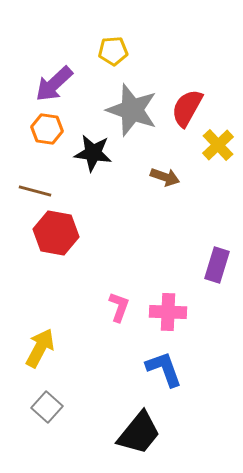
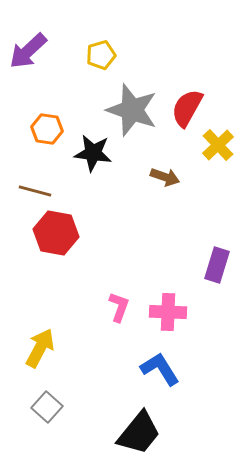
yellow pentagon: moved 12 px left, 4 px down; rotated 12 degrees counterclockwise
purple arrow: moved 26 px left, 33 px up
blue L-shape: moved 4 px left; rotated 12 degrees counterclockwise
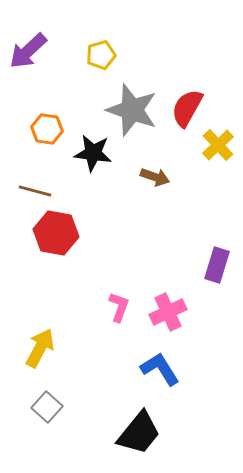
brown arrow: moved 10 px left
pink cross: rotated 27 degrees counterclockwise
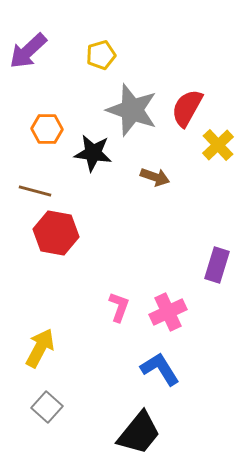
orange hexagon: rotated 8 degrees counterclockwise
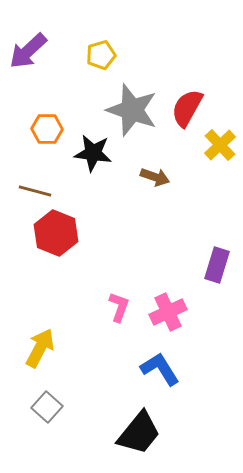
yellow cross: moved 2 px right
red hexagon: rotated 12 degrees clockwise
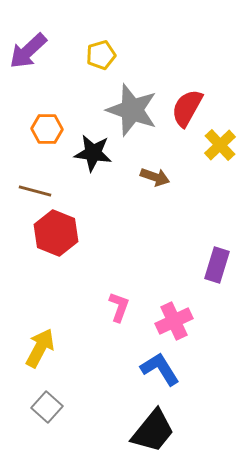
pink cross: moved 6 px right, 9 px down
black trapezoid: moved 14 px right, 2 px up
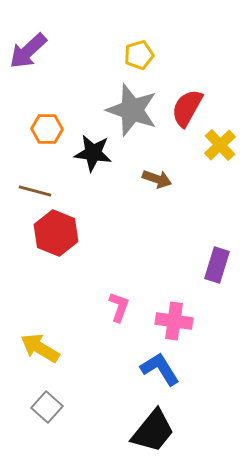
yellow pentagon: moved 38 px right
brown arrow: moved 2 px right, 2 px down
pink cross: rotated 33 degrees clockwise
yellow arrow: rotated 87 degrees counterclockwise
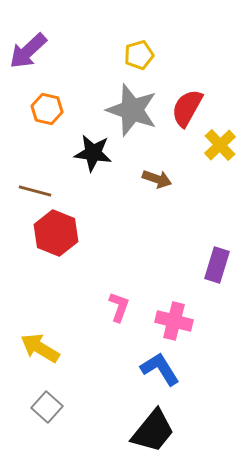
orange hexagon: moved 20 px up; rotated 12 degrees clockwise
pink cross: rotated 6 degrees clockwise
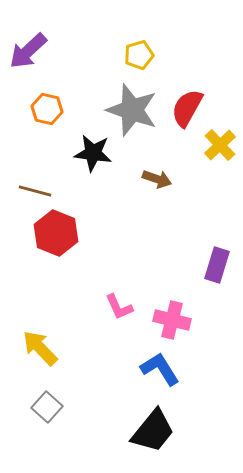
pink L-shape: rotated 136 degrees clockwise
pink cross: moved 2 px left, 1 px up
yellow arrow: rotated 15 degrees clockwise
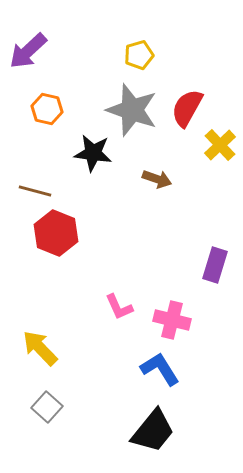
purple rectangle: moved 2 px left
